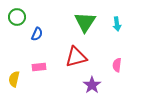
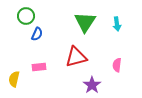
green circle: moved 9 px right, 1 px up
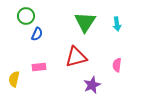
purple star: rotated 12 degrees clockwise
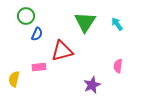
cyan arrow: rotated 152 degrees clockwise
red triangle: moved 14 px left, 6 px up
pink semicircle: moved 1 px right, 1 px down
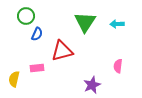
cyan arrow: rotated 56 degrees counterclockwise
pink rectangle: moved 2 px left, 1 px down
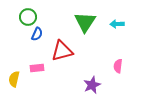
green circle: moved 2 px right, 1 px down
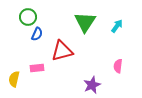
cyan arrow: moved 2 px down; rotated 128 degrees clockwise
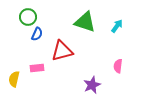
green triangle: rotated 45 degrees counterclockwise
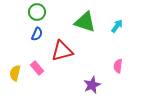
green circle: moved 9 px right, 5 px up
pink rectangle: rotated 56 degrees clockwise
yellow semicircle: moved 1 px right, 6 px up
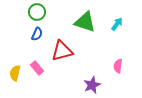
cyan arrow: moved 2 px up
